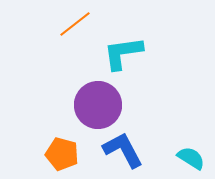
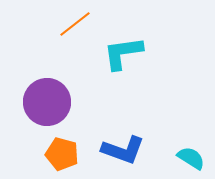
purple circle: moved 51 px left, 3 px up
blue L-shape: rotated 138 degrees clockwise
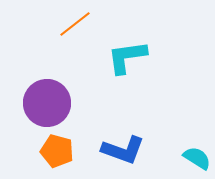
cyan L-shape: moved 4 px right, 4 px down
purple circle: moved 1 px down
orange pentagon: moved 5 px left, 3 px up
cyan semicircle: moved 6 px right
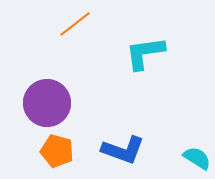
cyan L-shape: moved 18 px right, 4 px up
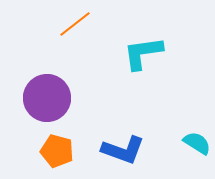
cyan L-shape: moved 2 px left
purple circle: moved 5 px up
cyan semicircle: moved 15 px up
